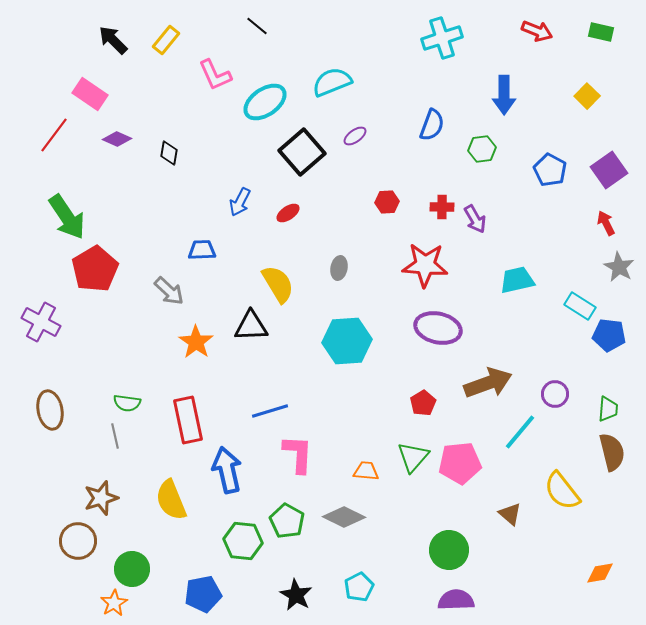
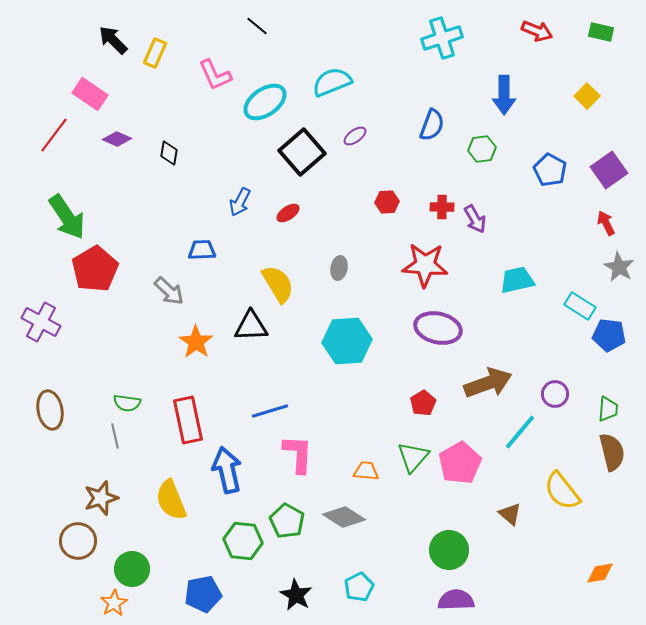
yellow rectangle at (166, 40): moved 11 px left, 13 px down; rotated 16 degrees counterclockwise
pink pentagon at (460, 463): rotated 24 degrees counterclockwise
gray diamond at (344, 517): rotated 6 degrees clockwise
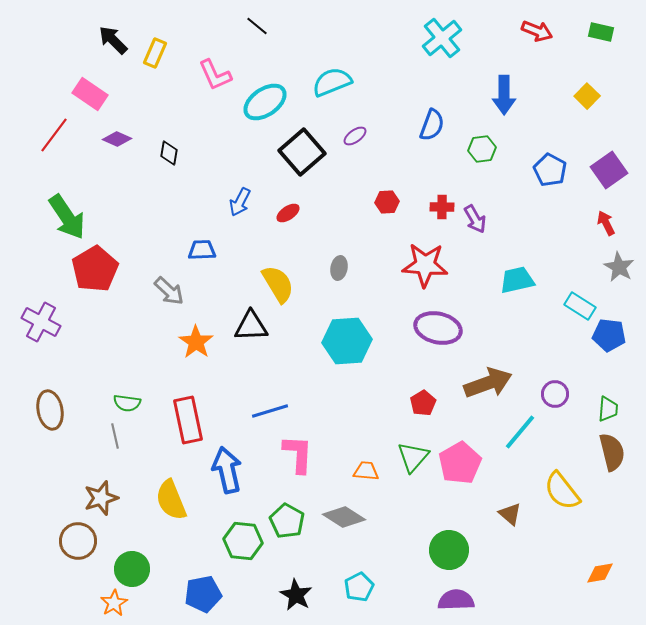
cyan cross at (442, 38): rotated 21 degrees counterclockwise
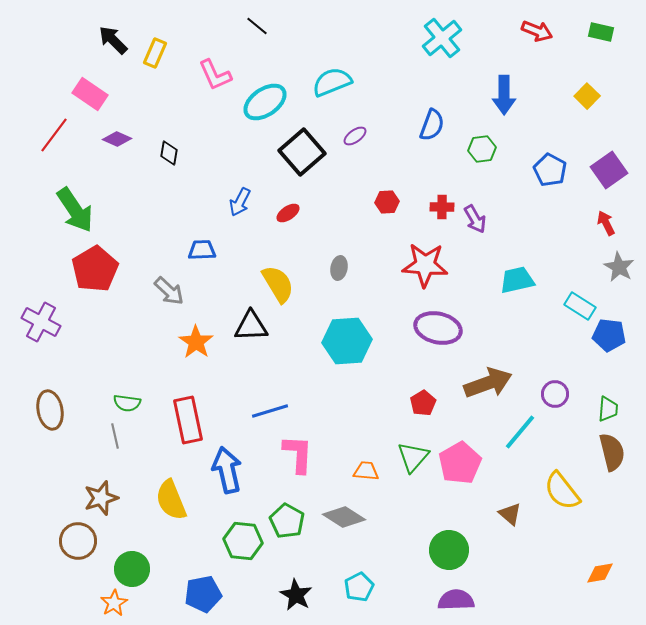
green arrow at (67, 217): moved 8 px right, 7 px up
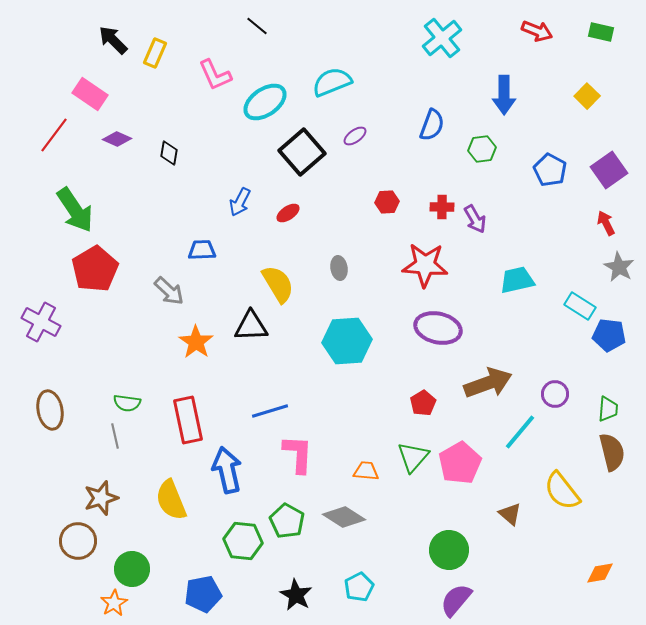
gray ellipse at (339, 268): rotated 20 degrees counterclockwise
purple semicircle at (456, 600): rotated 48 degrees counterclockwise
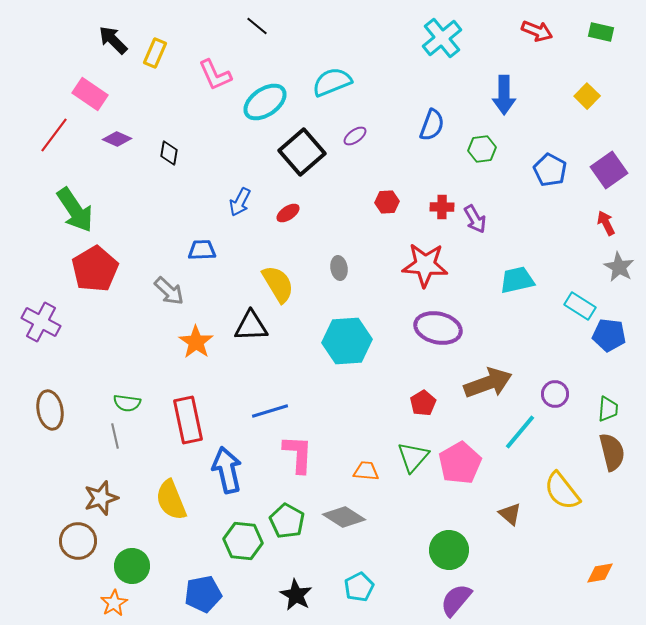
green circle at (132, 569): moved 3 px up
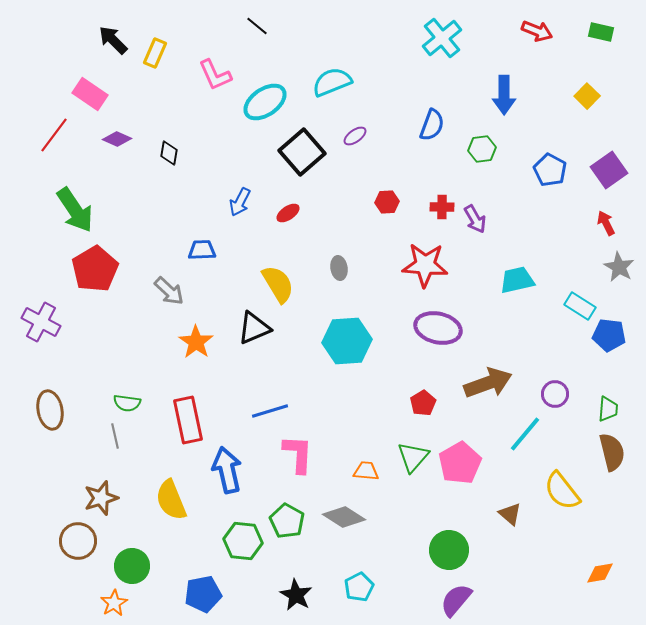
black triangle at (251, 326): moved 3 px right, 2 px down; rotated 21 degrees counterclockwise
cyan line at (520, 432): moved 5 px right, 2 px down
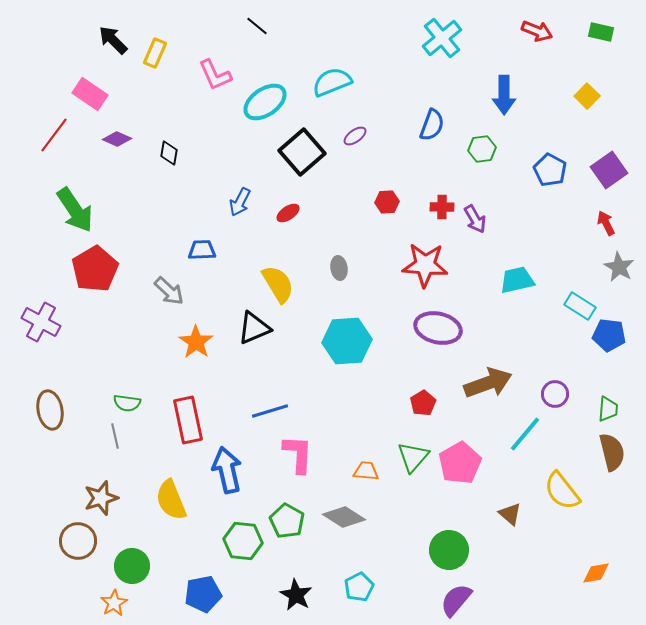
orange diamond at (600, 573): moved 4 px left
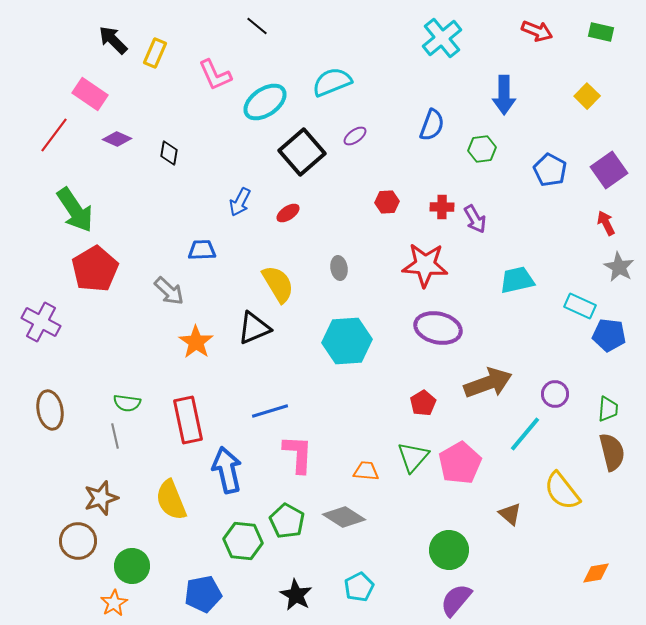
cyan rectangle at (580, 306): rotated 8 degrees counterclockwise
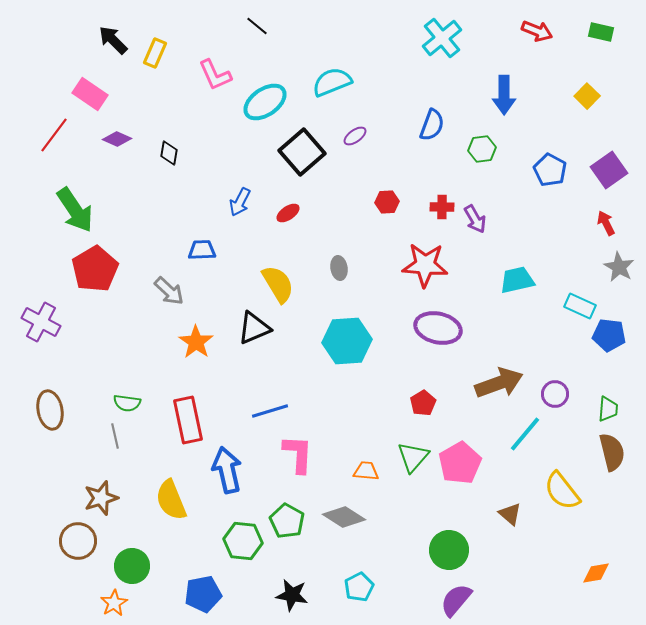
brown arrow at (488, 383): moved 11 px right
black star at (296, 595): moved 4 px left; rotated 20 degrees counterclockwise
